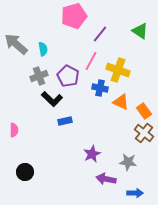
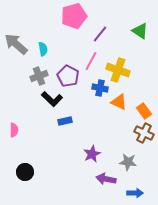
orange triangle: moved 2 px left
brown cross: rotated 12 degrees counterclockwise
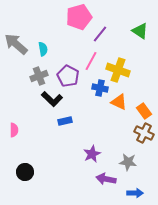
pink pentagon: moved 5 px right, 1 px down
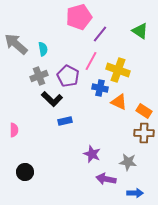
orange rectangle: rotated 21 degrees counterclockwise
brown cross: rotated 24 degrees counterclockwise
purple star: rotated 24 degrees counterclockwise
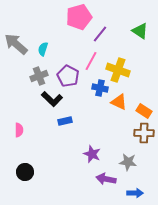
cyan semicircle: rotated 152 degrees counterclockwise
pink semicircle: moved 5 px right
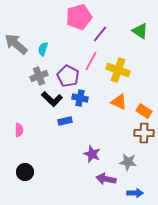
blue cross: moved 20 px left, 10 px down
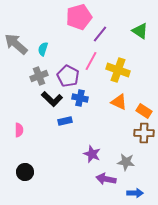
gray star: moved 2 px left
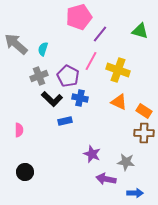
green triangle: rotated 18 degrees counterclockwise
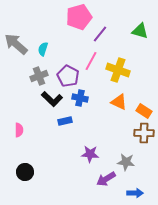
purple star: moved 2 px left; rotated 18 degrees counterclockwise
purple arrow: rotated 42 degrees counterclockwise
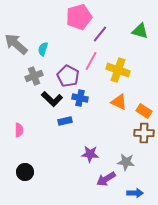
gray cross: moved 5 px left
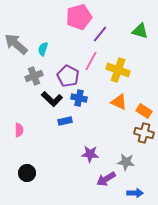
blue cross: moved 1 px left
brown cross: rotated 12 degrees clockwise
black circle: moved 2 px right, 1 px down
